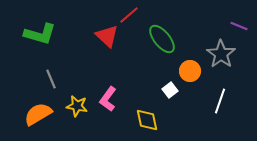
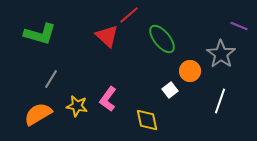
gray line: rotated 54 degrees clockwise
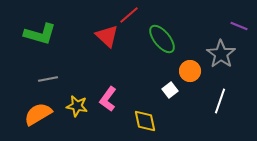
gray line: moved 3 px left; rotated 48 degrees clockwise
yellow diamond: moved 2 px left, 1 px down
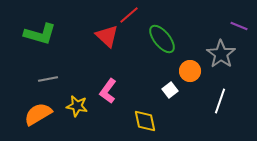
pink L-shape: moved 8 px up
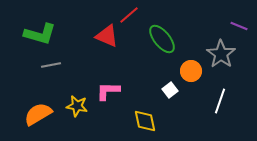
red triangle: rotated 20 degrees counterclockwise
orange circle: moved 1 px right
gray line: moved 3 px right, 14 px up
pink L-shape: rotated 55 degrees clockwise
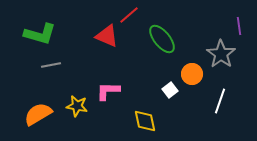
purple line: rotated 60 degrees clockwise
orange circle: moved 1 px right, 3 px down
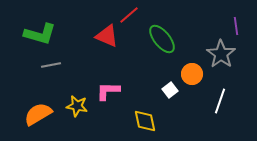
purple line: moved 3 px left
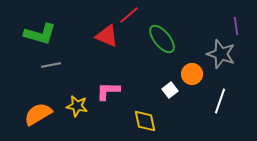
gray star: rotated 16 degrees counterclockwise
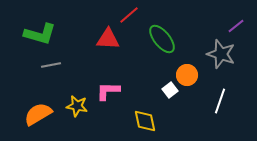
purple line: rotated 60 degrees clockwise
red triangle: moved 1 px right, 3 px down; rotated 20 degrees counterclockwise
orange circle: moved 5 px left, 1 px down
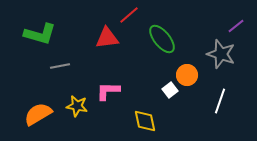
red triangle: moved 1 px left, 1 px up; rotated 10 degrees counterclockwise
gray line: moved 9 px right, 1 px down
